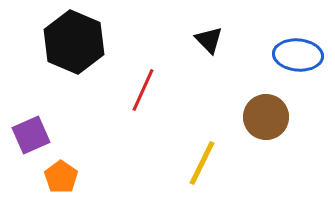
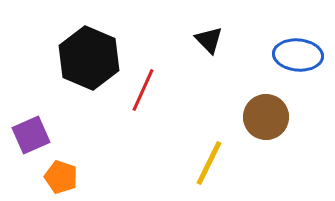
black hexagon: moved 15 px right, 16 px down
yellow line: moved 7 px right
orange pentagon: rotated 16 degrees counterclockwise
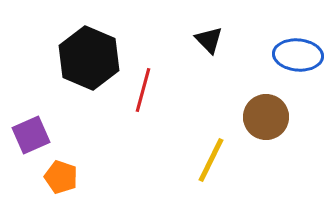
red line: rotated 9 degrees counterclockwise
yellow line: moved 2 px right, 3 px up
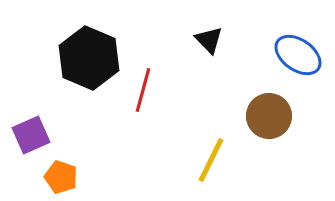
blue ellipse: rotated 30 degrees clockwise
brown circle: moved 3 px right, 1 px up
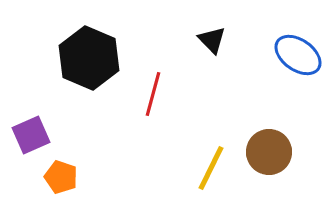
black triangle: moved 3 px right
red line: moved 10 px right, 4 px down
brown circle: moved 36 px down
yellow line: moved 8 px down
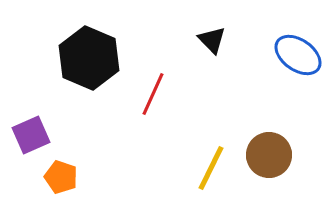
red line: rotated 9 degrees clockwise
brown circle: moved 3 px down
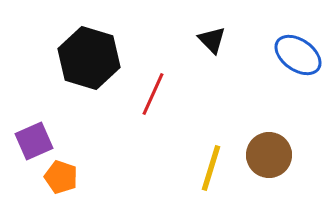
black hexagon: rotated 6 degrees counterclockwise
purple square: moved 3 px right, 6 px down
yellow line: rotated 9 degrees counterclockwise
